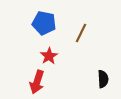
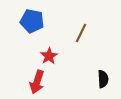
blue pentagon: moved 12 px left, 2 px up
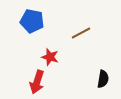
brown line: rotated 36 degrees clockwise
red star: moved 1 px right, 1 px down; rotated 24 degrees counterclockwise
black semicircle: rotated 12 degrees clockwise
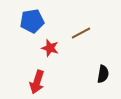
blue pentagon: rotated 20 degrees counterclockwise
red star: moved 9 px up
black semicircle: moved 5 px up
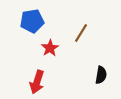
brown line: rotated 30 degrees counterclockwise
red star: rotated 24 degrees clockwise
black semicircle: moved 2 px left, 1 px down
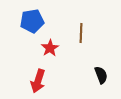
brown line: rotated 30 degrees counterclockwise
black semicircle: rotated 30 degrees counterclockwise
red arrow: moved 1 px right, 1 px up
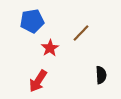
brown line: rotated 42 degrees clockwise
black semicircle: rotated 18 degrees clockwise
red arrow: rotated 15 degrees clockwise
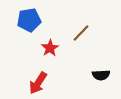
blue pentagon: moved 3 px left, 1 px up
black semicircle: rotated 90 degrees clockwise
red arrow: moved 2 px down
